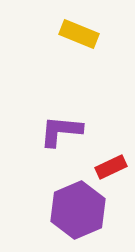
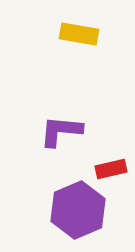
yellow rectangle: rotated 12 degrees counterclockwise
red rectangle: moved 2 px down; rotated 12 degrees clockwise
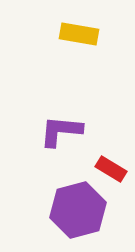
red rectangle: rotated 44 degrees clockwise
purple hexagon: rotated 8 degrees clockwise
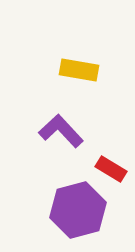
yellow rectangle: moved 36 px down
purple L-shape: rotated 42 degrees clockwise
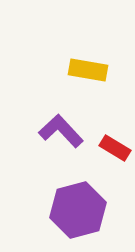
yellow rectangle: moved 9 px right
red rectangle: moved 4 px right, 21 px up
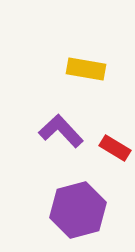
yellow rectangle: moved 2 px left, 1 px up
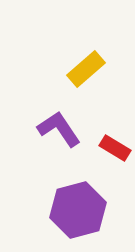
yellow rectangle: rotated 51 degrees counterclockwise
purple L-shape: moved 2 px left, 2 px up; rotated 9 degrees clockwise
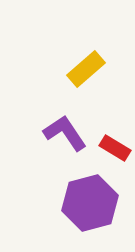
purple L-shape: moved 6 px right, 4 px down
purple hexagon: moved 12 px right, 7 px up
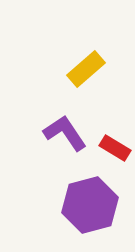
purple hexagon: moved 2 px down
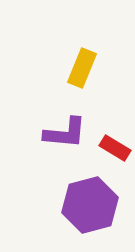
yellow rectangle: moved 4 px left, 1 px up; rotated 27 degrees counterclockwise
purple L-shape: rotated 129 degrees clockwise
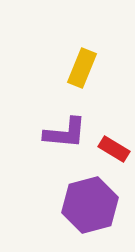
red rectangle: moved 1 px left, 1 px down
